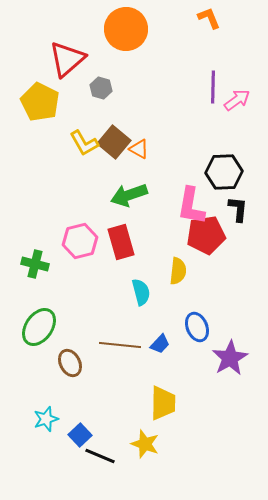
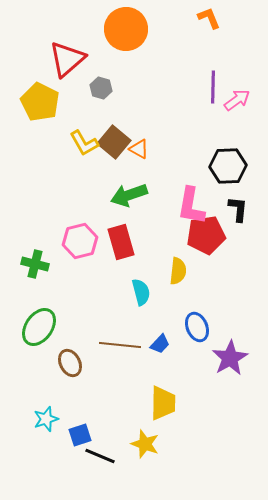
black hexagon: moved 4 px right, 6 px up
blue square: rotated 25 degrees clockwise
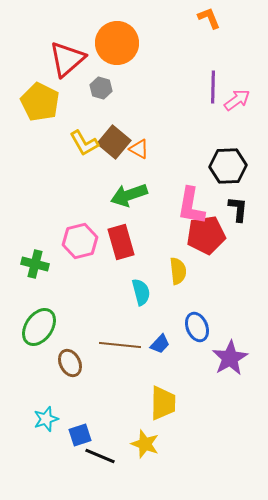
orange circle: moved 9 px left, 14 px down
yellow semicircle: rotated 12 degrees counterclockwise
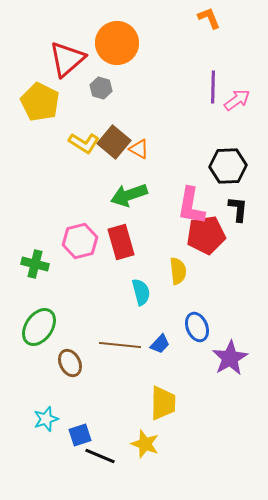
yellow L-shape: rotated 28 degrees counterclockwise
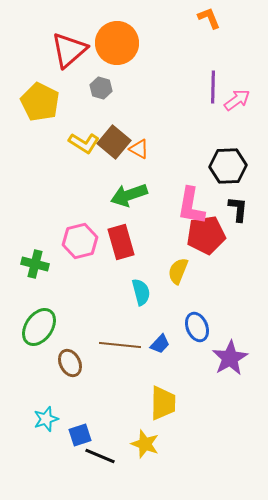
red triangle: moved 2 px right, 9 px up
yellow semicircle: rotated 152 degrees counterclockwise
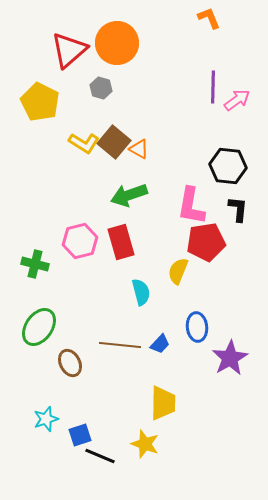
black hexagon: rotated 9 degrees clockwise
red pentagon: moved 7 px down
blue ellipse: rotated 16 degrees clockwise
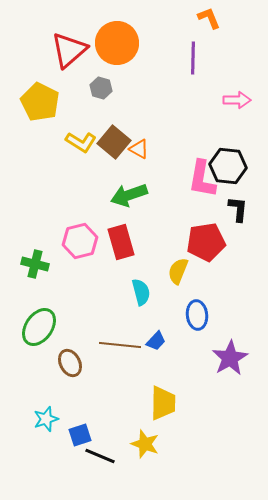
purple line: moved 20 px left, 29 px up
pink arrow: rotated 36 degrees clockwise
yellow L-shape: moved 3 px left, 1 px up
pink L-shape: moved 11 px right, 27 px up
blue ellipse: moved 12 px up
blue trapezoid: moved 4 px left, 3 px up
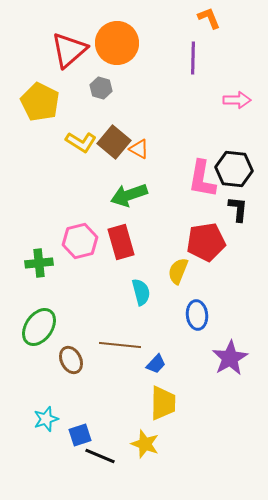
black hexagon: moved 6 px right, 3 px down
green cross: moved 4 px right, 1 px up; rotated 20 degrees counterclockwise
blue trapezoid: moved 23 px down
brown ellipse: moved 1 px right, 3 px up
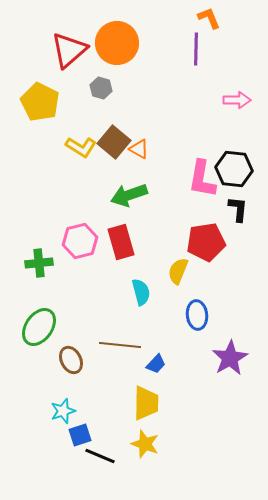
purple line: moved 3 px right, 9 px up
yellow L-shape: moved 5 px down
yellow trapezoid: moved 17 px left
cyan star: moved 17 px right, 8 px up
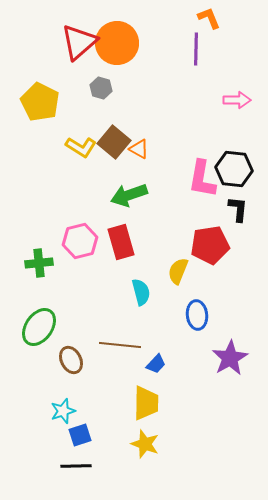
red triangle: moved 10 px right, 8 px up
red pentagon: moved 4 px right, 3 px down
black line: moved 24 px left, 10 px down; rotated 24 degrees counterclockwise
